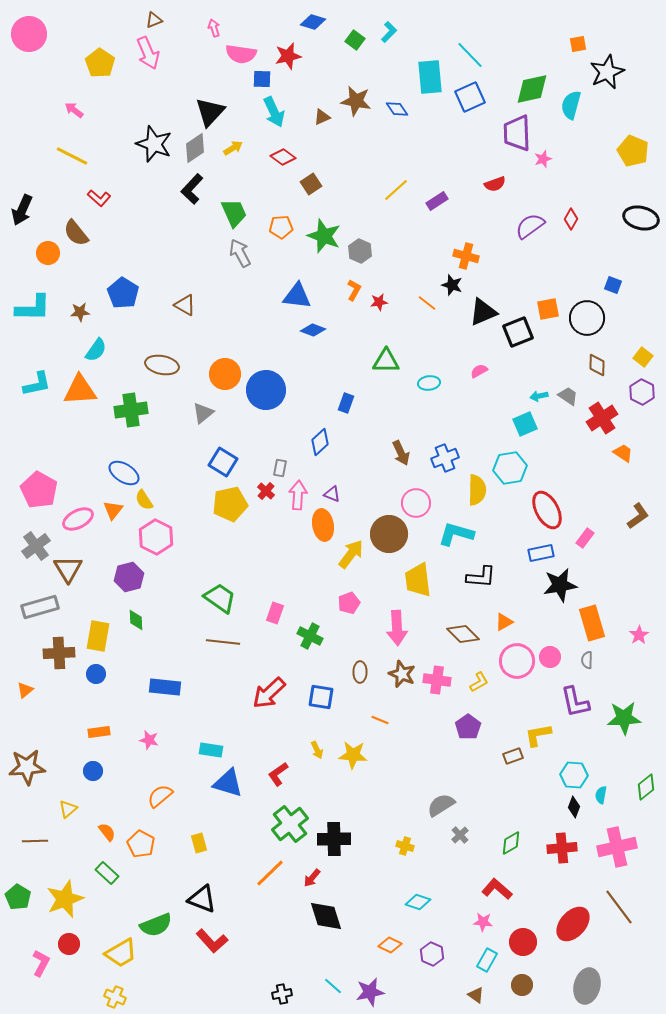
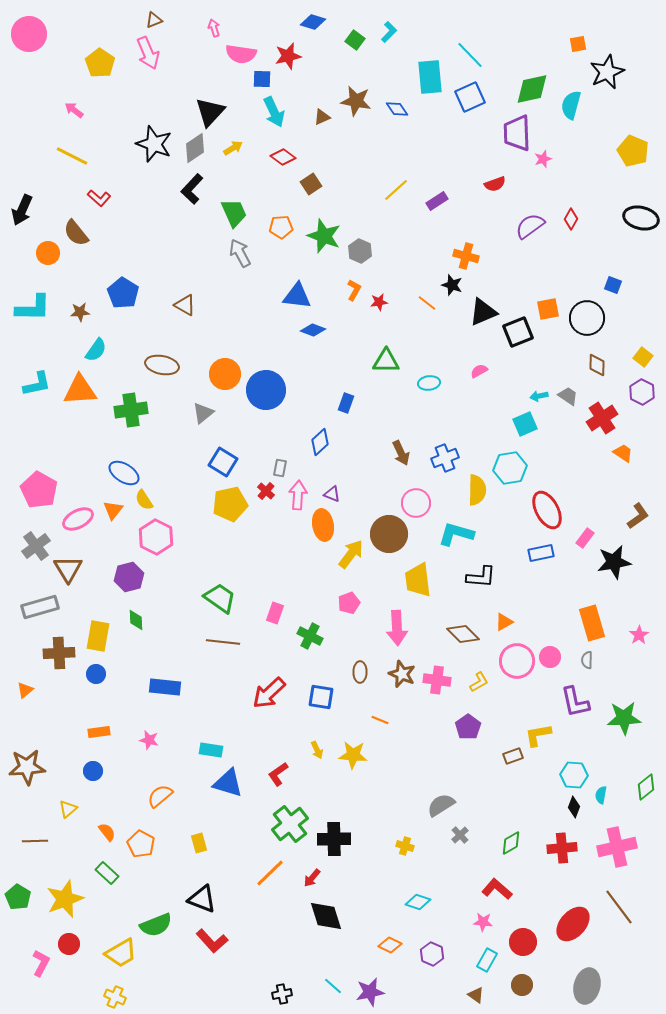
black star at (560, 585): moved 54 px right, 23 px up
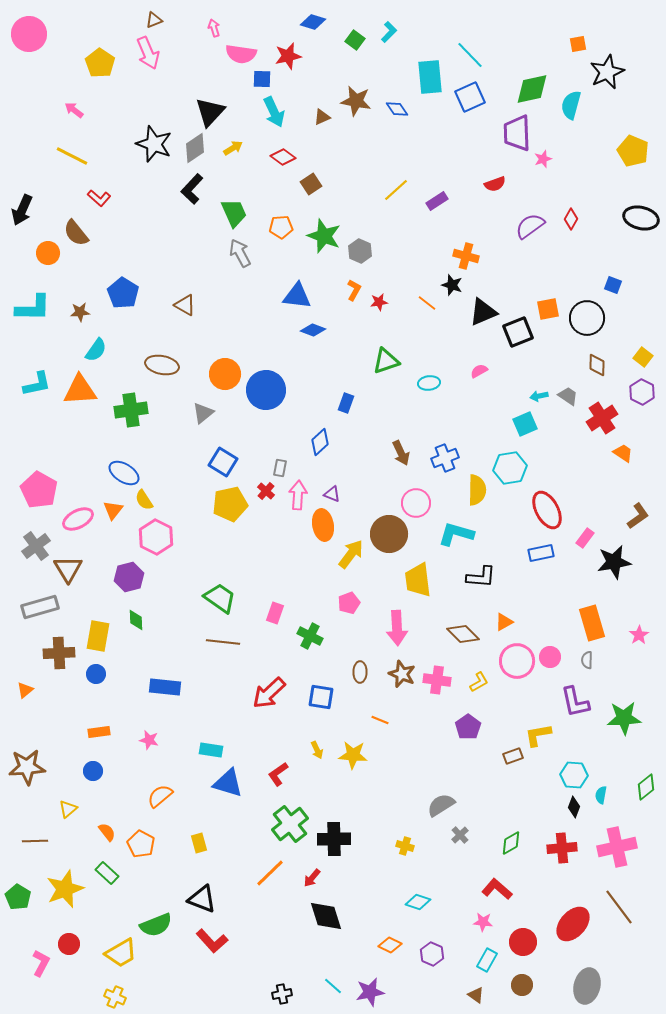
green triangle at (386, 361): rotated 20 degrees counterclockwise
yellow star at (65, 899): moved 10 px up
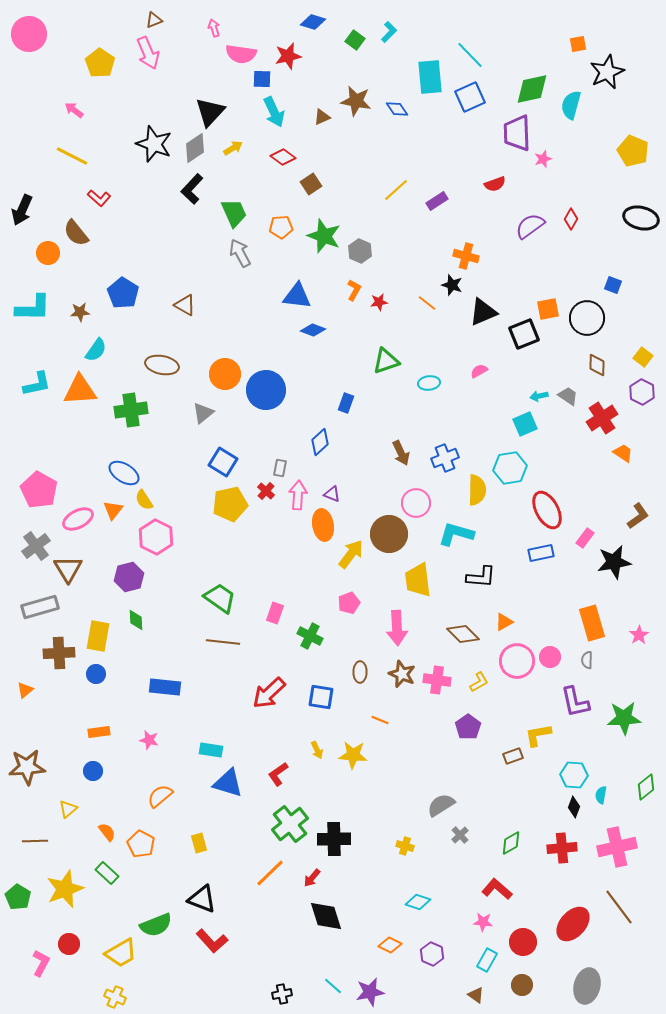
black square at (518, 332): moved 6 px right, 2 px down
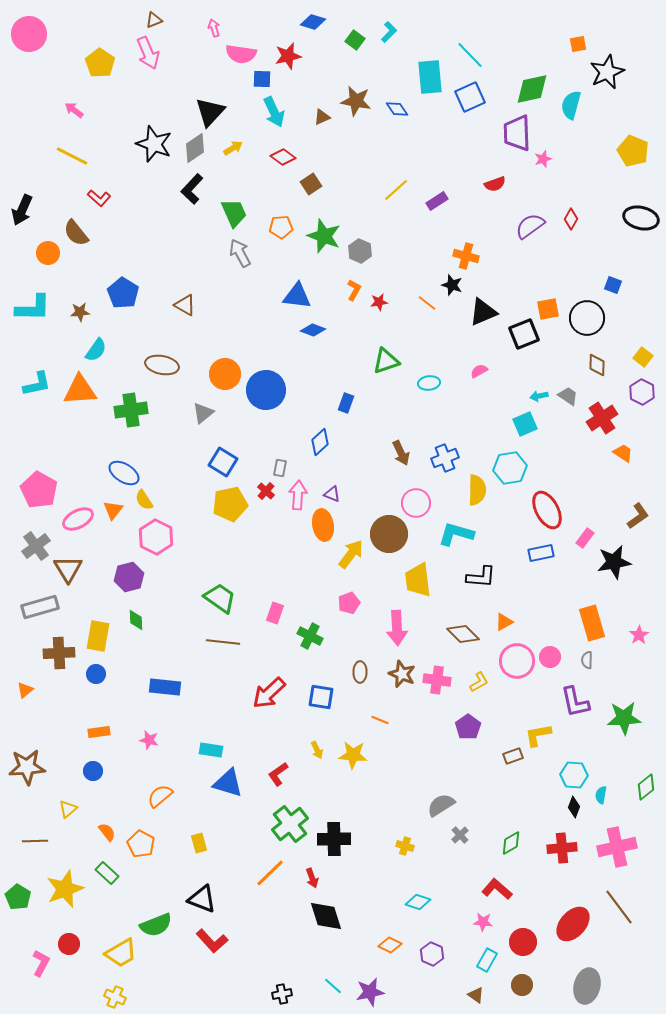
red arrow at (312, 878): rotated 60 degrees counterclockwise
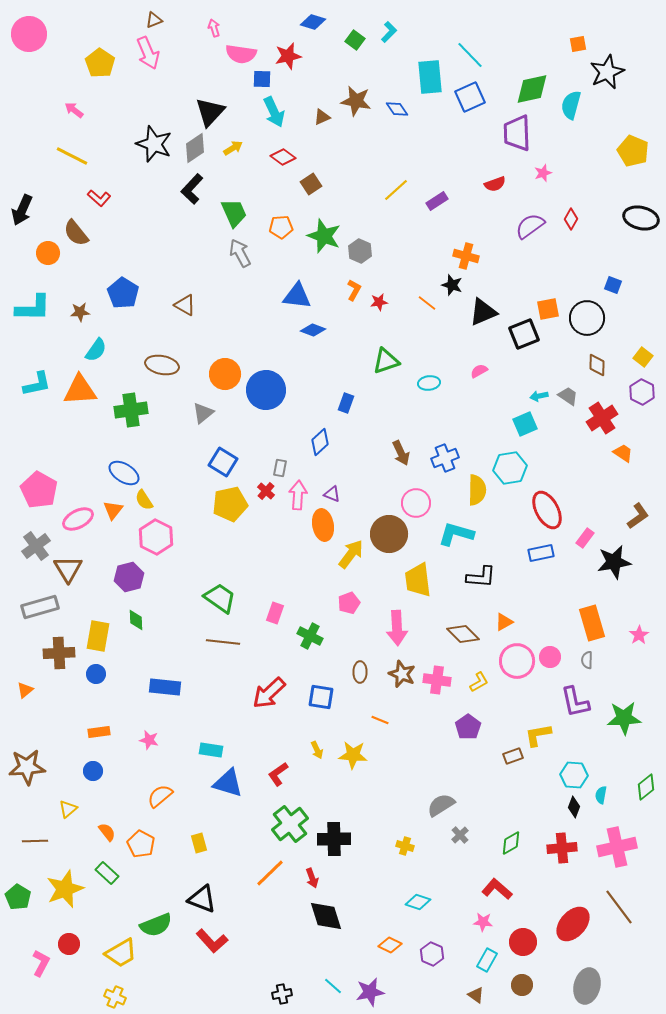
pink star at (543, 159): moved 14 px down
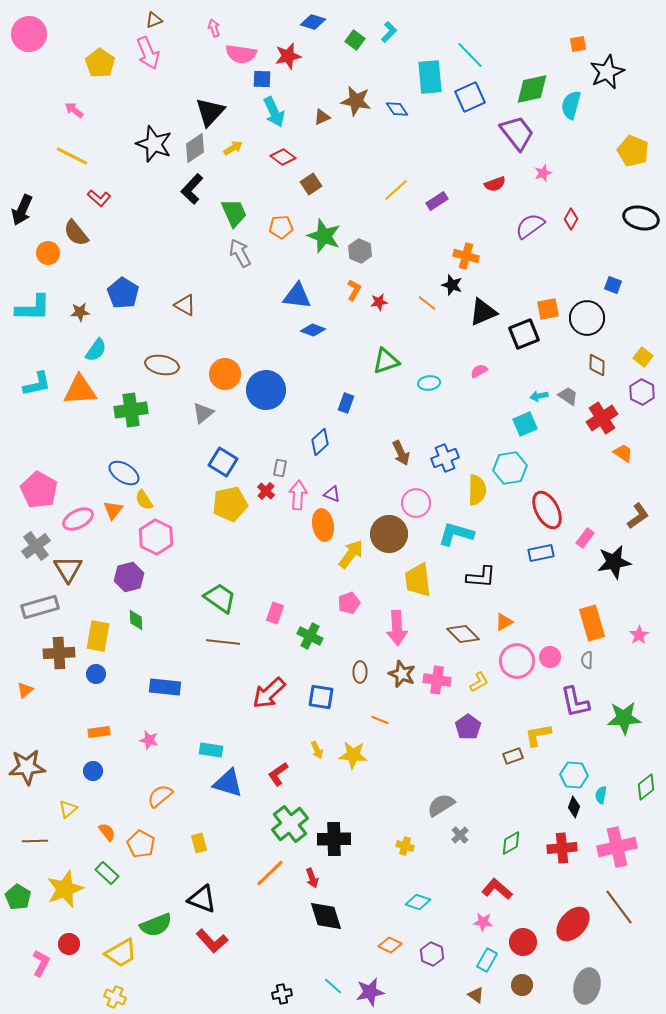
purple trapezoid at (517, 133): rotated 144 degrees clockwise
